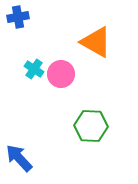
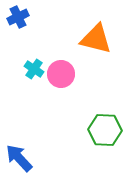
blue cross: rotated 15 degrees counterclockwise
orange triangle: moved 3 px up; rotated 16 degrees counterclockwise
green hexagon: moved 14 px right, 4 px down
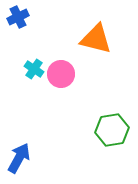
green hexagon: moved 7 px right; rotated 12 degrees counterclockwise
blue arrow: rotated 72 degrees clockwise
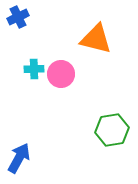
cyan cross: rotated 36 degrees counterclockwise
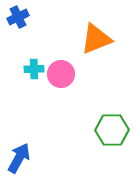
orange triangle: rotated 36 degrees counterclockwise
green hexagon: rotated 8 degrees clockwise
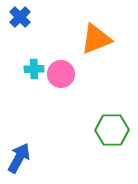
blue cross: moved 2 px right; rotated 20 degrees counterclockwise
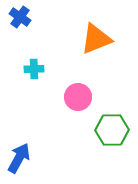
blue cross: rotated 10 degrees counterclockwise
pink circle: moved 17 px right, 23 px down
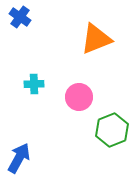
cyan cross: moved 15 px down
pink circle: moved 1 px right
green hexagon: rotated 20 degrees counterclockwise
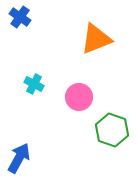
cyan cross: rotated 30 degrees clockwise
green hexagon: rotated 20 degrees counterclockwise
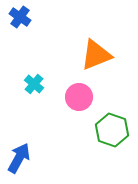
orange triangle: moved 16 px down
cyan cross: rotated 12 degrees clockwise
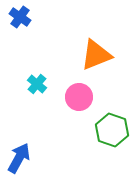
cyan cross: moved 3 px right
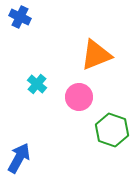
blue cross: rotated 10 degrees counterclockwise
